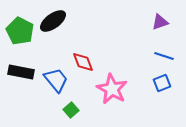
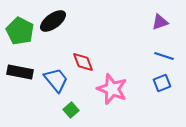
black rectangle: moved 1 px left
pink star: rotated 8 degrees counterclockwise
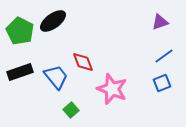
blue line: rotated 54 degrees counterclockwise
black rectangle: rotated 30 degrees counterclockwise
blue trapezoid: moved 3 px up
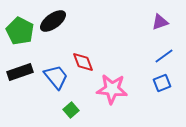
pink star: rotated 16 degrees counterclockwise
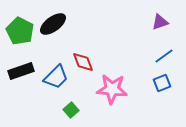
black ellipse: moved 3 px down
black rectangle: moved 1 px right, 1 px up
blue trapezoid: rotated 84 degrees clockwise
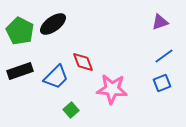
black rectangle: moved 1 px left
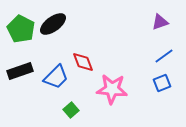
green pentagon: moved 1 px right, 2 px up
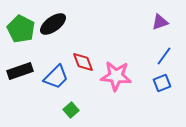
blue line: rotated 18 degrees counterclockwise
pink star: moved 4 px right, 13 px up
